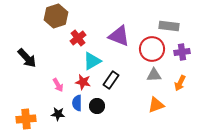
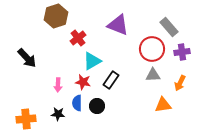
gray rectangle: moved 1 px down; rotated 42 degrees clockwise
purple triangle: moved 1 px left, 11 px up
gray triangle: moved 1 px left
pink arrow: rotated 32 degrees clockwise
orange triangle: moved 7 px right; rotated 12 degrees clockwise
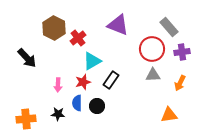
brown hexagon: moved 2 px left, 12 px down; rotated 15 degrees counterclockwise
red star: rotated 28 degrees counterclockwise
orange triangle: moved 6 px right, 10 px down
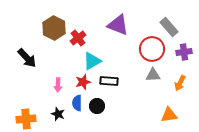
purple cross: moved 2 px right
black rectangle: moved 2 px left, 1 px down; rotated 60 degrees clockwise
black star: rotated 16 degrees clockwise
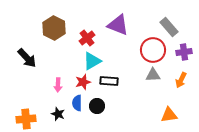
red cross: moved 9 px right
red circle: moved 1 px right, 1 px down
orange arrow: moved 1 px right, 3 px up
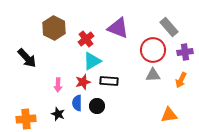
purple triangle: moved 3 px down
red cross: moved 1 px left, 1 px down
purple cross: moved 1 px right
